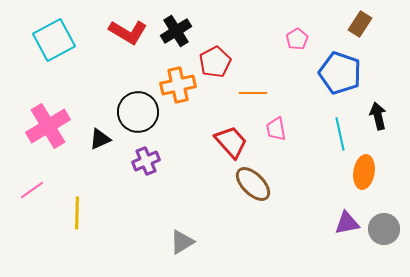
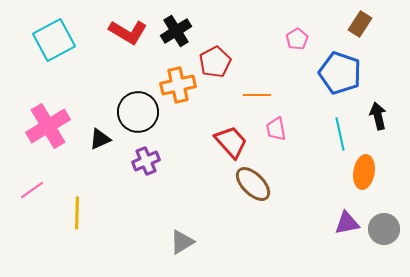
orange line: moved 4 px right, 2 px down
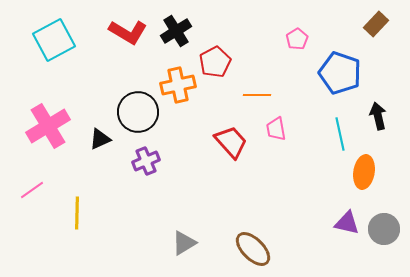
brown rectangle: moved 16 px right; rotated 10 degrees clockwise
brown ellipse: moved 65 px down
purple triangle: rotated 24 degrees clockwise
gray triangle: moved 2 px right, 1 px down
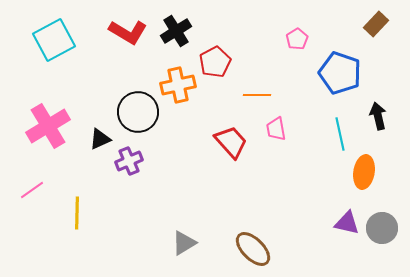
purple cross: moved 17 px left
gray circle: moved 2 px left, 1 px up
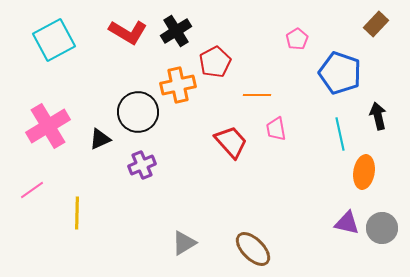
purple cross: moved 13 px right, 4 px down
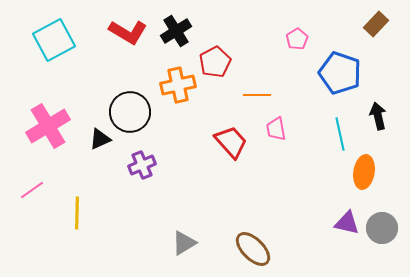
black circle: moved 8 px left
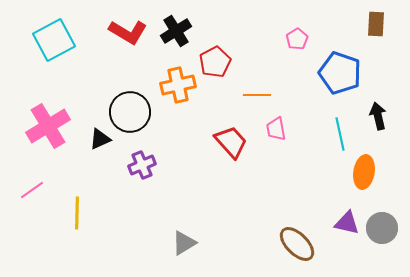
brown rectangle: rotated 40 degrees counterclockwise
brown ellipse: moved 44 px right, 5 px up
